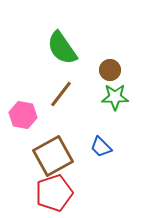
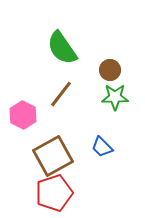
pink hexagon: rotated 16 degrees clockwise
blue trapezoid: moved 1 px right
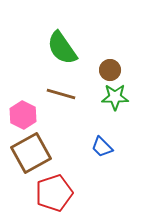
brown line: rotated 68 degrees clockwise
brown square: moved 22 px left, 3 px up
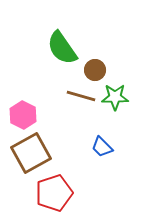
brown circle: moved 15 px left
brown line: moved 20 px right, 2 px down
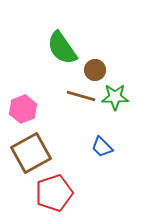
pink hexagon: moved 6 px up; rotated 12 degrees clockwise
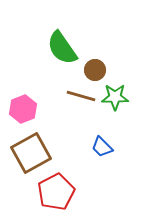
red pentagon: moved 2 px right, 1 px up; rotated 9 degrees counterclockwise
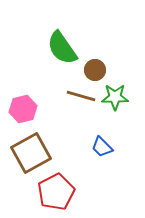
pink hexagon: rotated 8 degrees clockwise
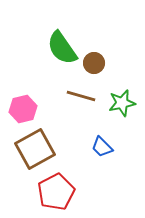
brown circle: moved 1 px left, 7 px up
green star: moved 7 px right, 6 px down; rotated 12 degrees counterclockwise
brown square: moved 4 px right, 4 px up
